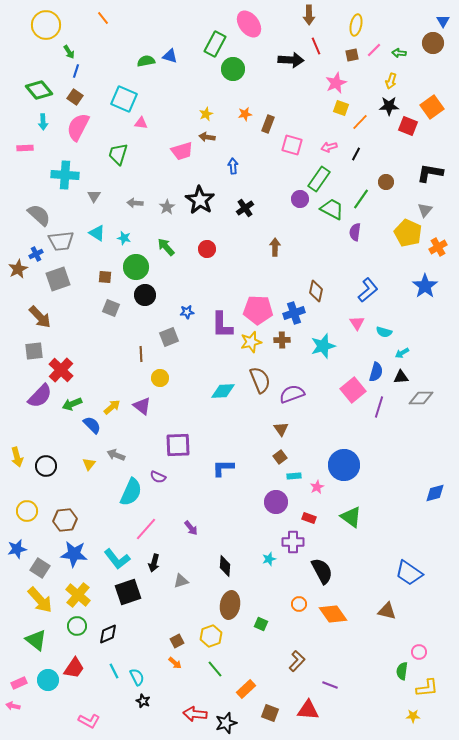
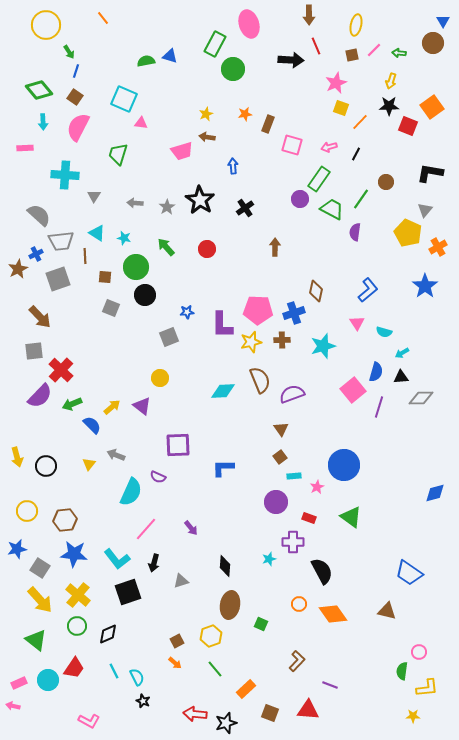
pink ellipse at (249, 24): rotated 20 degrees clockwise
brown line at (141, 354): moved 56 px left, 98 px up
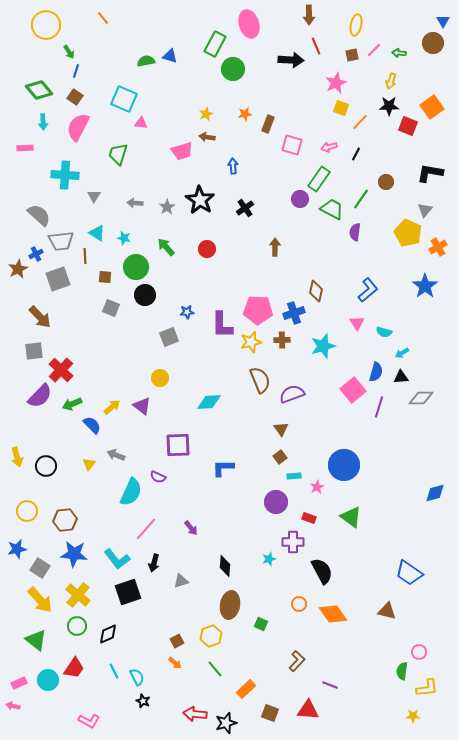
cyan diamond at (223, 391): moved 14 px left, 11 px down
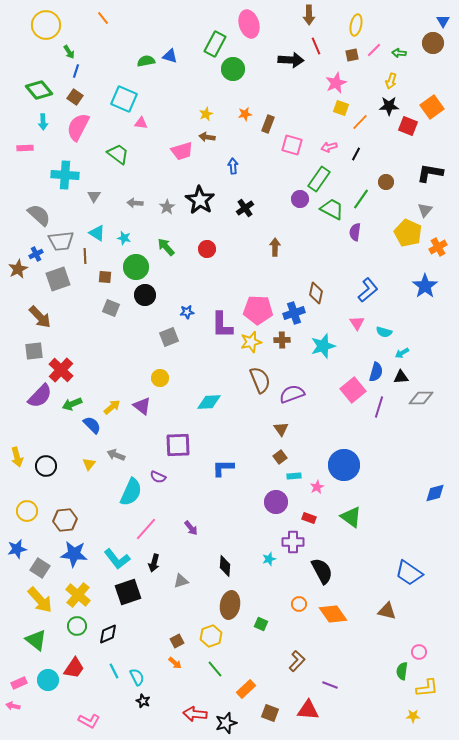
green trapezoid at (118, 154): rotated 110 degrees clockwise
brown diamond at (316, 291): moved 2 px down
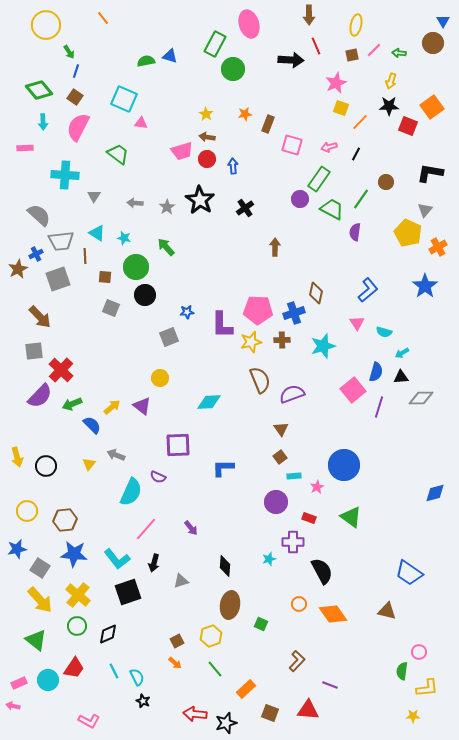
yellow star at (206, 114): rotated 16 degrees counterclockwise
red circle at (207, 249): moved 90 px up
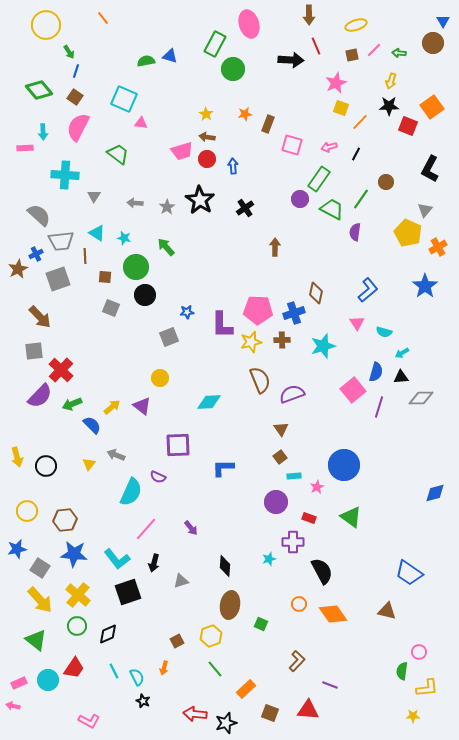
yellow ellipse at (356, 25): rotated 60 degrees clockwise
cyan arrow at (43, 122): moved 10 px down
black L-shape at (430, 173): moved 4 px up; rotated 72 degrees counterclockwise
orange arrow at (175, 663): moved 11 px left, 5 px down; rotated 64 degrees clockwise
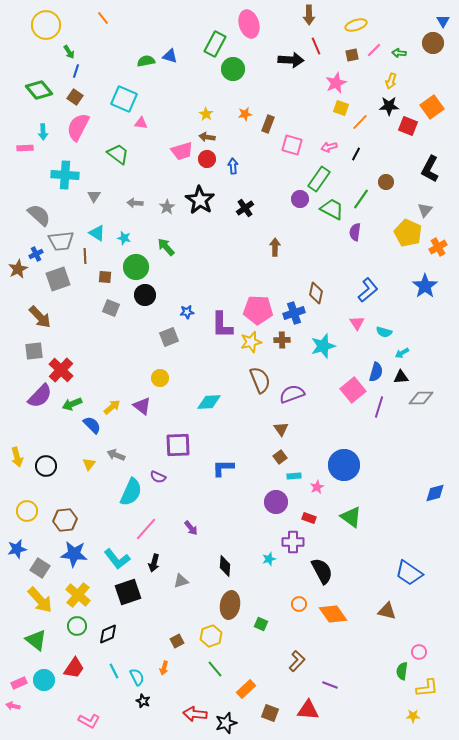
cyan circle at (48, 680): moved 4 px left
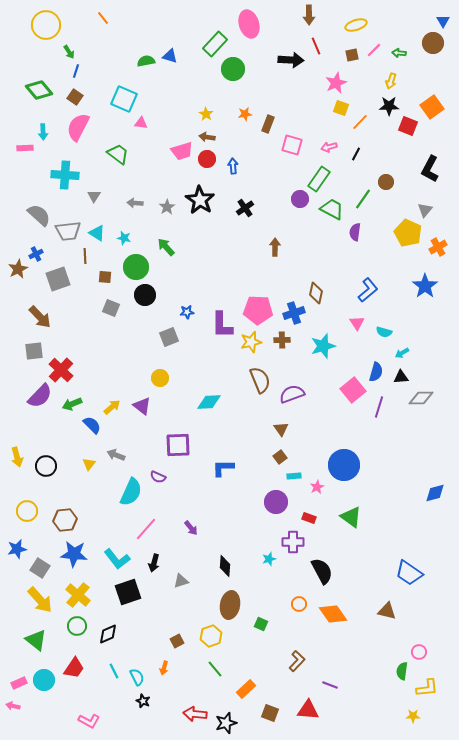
green rectangle at (215, 44): rotated 15 degrees clockwise
green line at (361, 199): moved 2 px right
gray trapezoid at (61, 241): moved 7 px right, 10 px up
